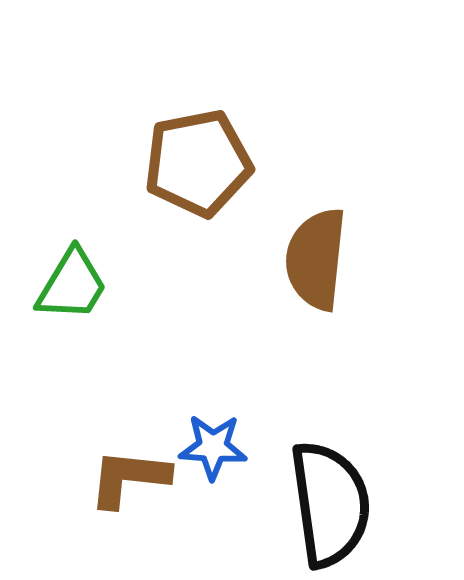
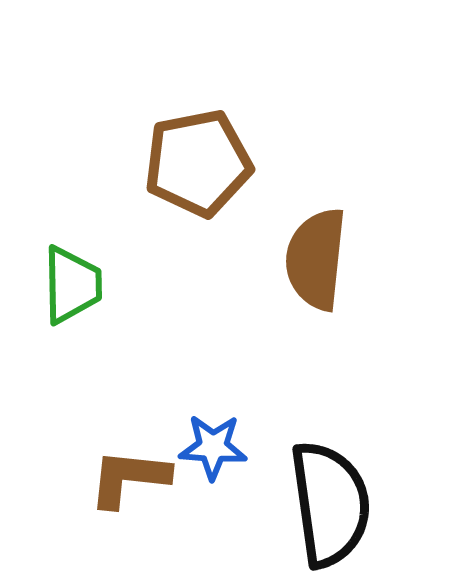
green trapezoid: rotated 32 degrees counterclockwise
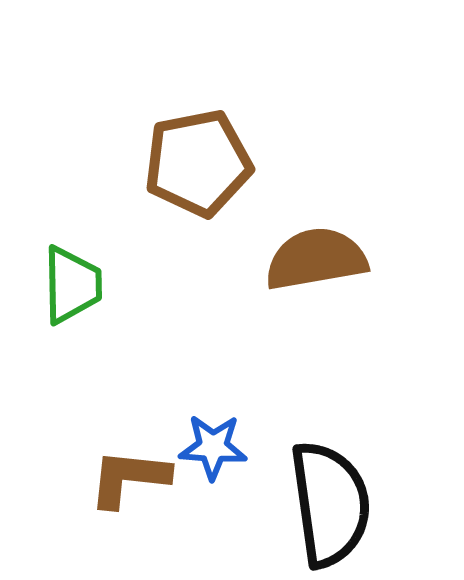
brown semicircle: rotated 74 degrees clockwise
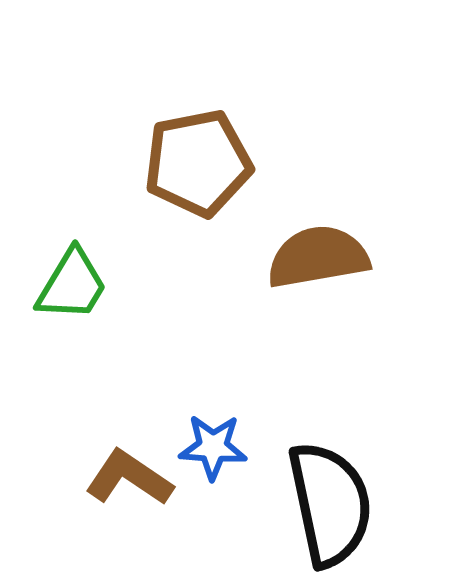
brown semicircle: moved 2 px right, 2 px up
green trapezoid: rotated 32 degrees clockwise
brown L-shape: rotated 28 degrees clockwise
black semicircle: rotated 4 degrees counterclockwise
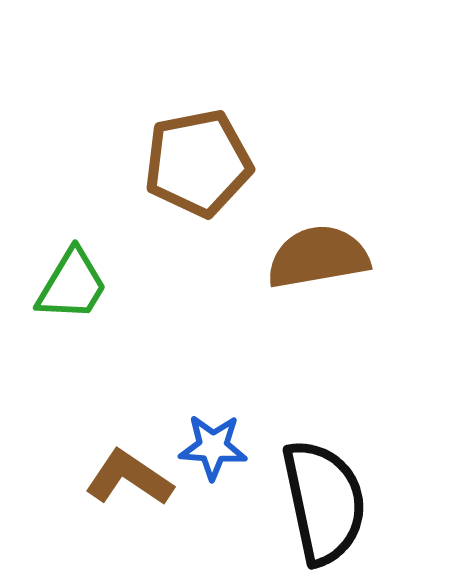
black semicircle: moved 6 px left, 2 px up
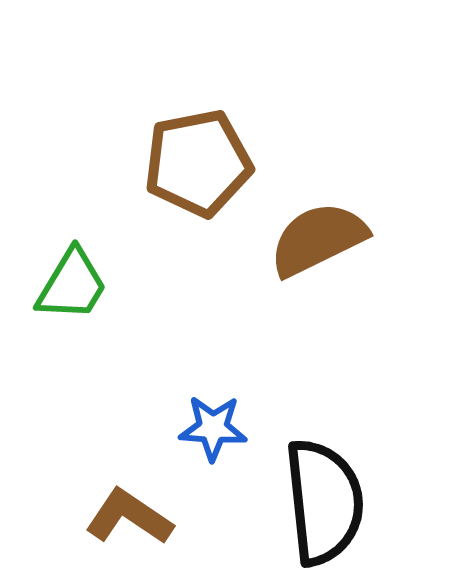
brown semicircle: moved 18 px up; rotated 16 degrees counterclockwise
blue star: moved 19 px up
brown L-shape: moved 39 px down
black semicircle: rotated 6 degrees clockwise
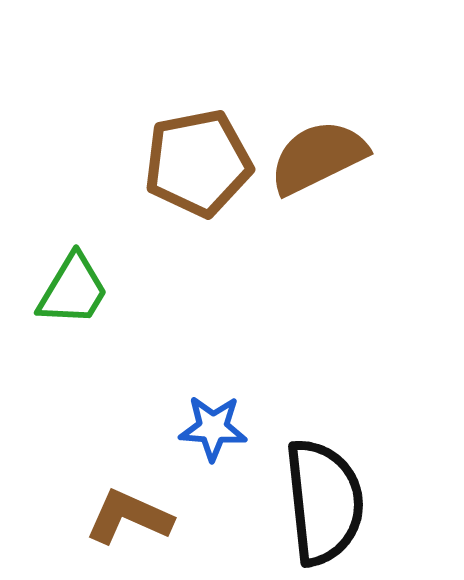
brown semicircle: moved 82 px up
green trapezoid: moved 1 px right, 5 px down
brown L-shape: rotated 10 degrees counterclockwise
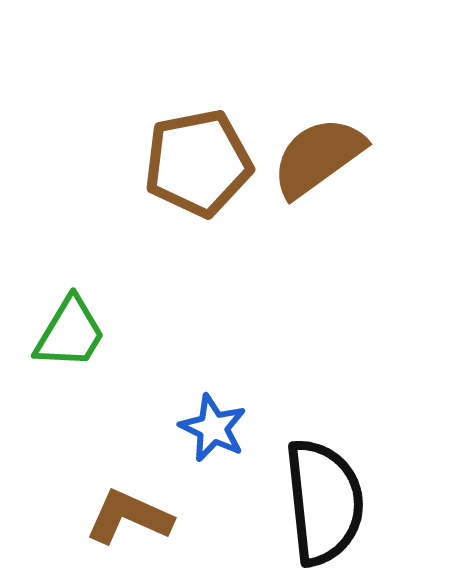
brown semicircle: rotated 10 degrees counterclockwise
green trapezoid: moved 3 px left, 43 px down
blue star: rotated 22 degrees clockwise
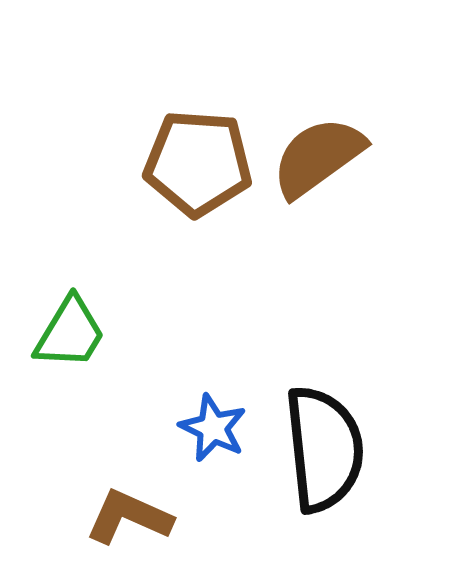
brown pentagon: rotated 15 degrees clockwise
black semicircle: moved 53 px up
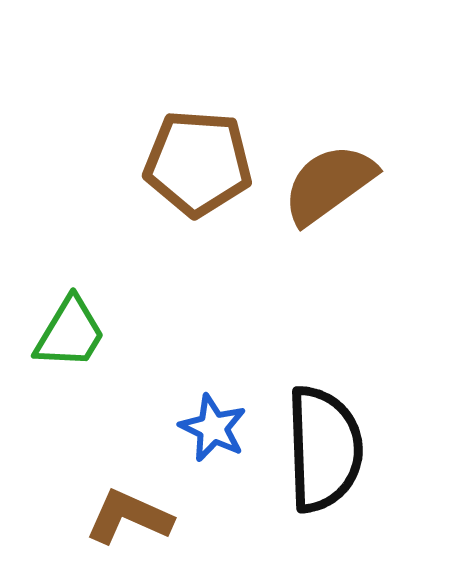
brown semicircle: moved 11 px right, 27 px down
black semicircle: rotated 4 degrees clockwise
